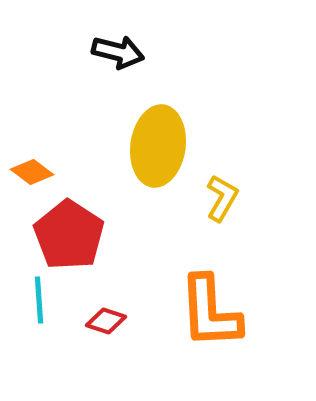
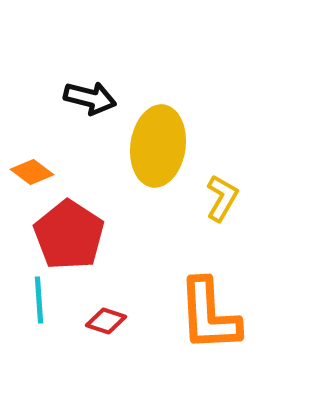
black arrow: moved 28 px left, 46 px down
orange L-shape: moved 1 px left, 3 px down
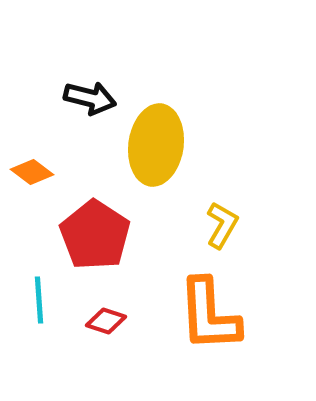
yellow ellipse: moved 2 px left, 1 px up
yellow L-shape: moved 27 px down
red pentagon: moved 26 px right
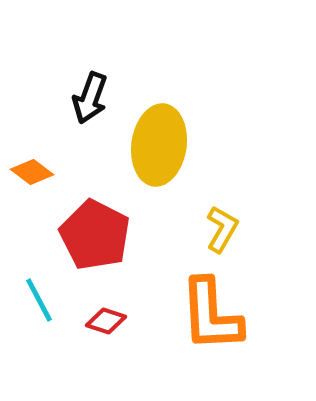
black arrow: rotated 96 degrees clockwise
yellow ellipse: moved 3 px right
yellow L-shape: moved 4 px down
red pentagon: rotated 6 degrees counterclockwise
cyan line: rotated 24 degrees counterclockwise
orange L-shape: moved 2 px right
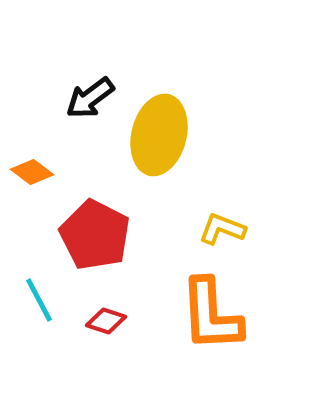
black arrow: rotated 33 degrees clockwise
yellow ellipse: moved 10 px up; rotated 6 degrees clockwise
yellow L-shape: rotated 99 degrees counterclockwise
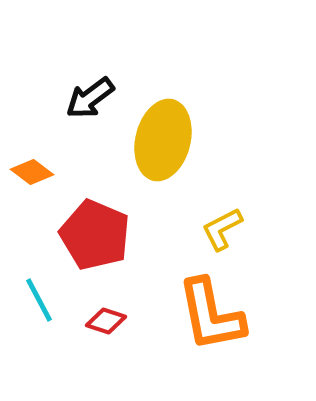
yellow ellipse: moved 4 px right, 5 px down
yellow L-shape: rotated 48 degrees counterclockwise
red pentagon: rotated 4 degrees counterclockwise
orange L-shape: rotated 8 degrees counterclockwise
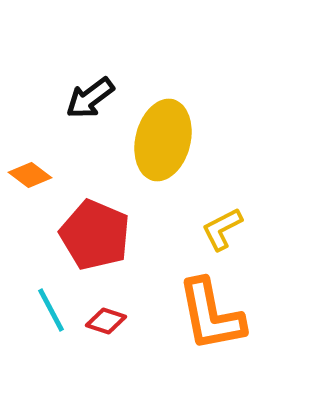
orange diamond: moved 2 px left, 3 px down
cyan line: moved 12 px right, 10 px down
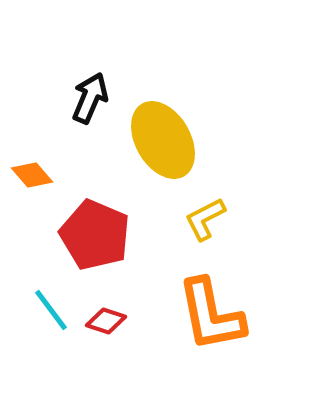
black arrow: rotated 150 degrees clockwise
yellow ellipse: rotated 44 degrees counterclockwise
orange diamond: moved 2 px right; rotated 12 degrees clockwise
yellow L-shape: moved 17 px left, 10 px up
cyan line: rotated 9 degrees counterclockwise
